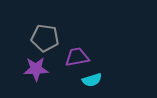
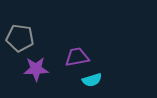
gray pentagon: moved 25 px left
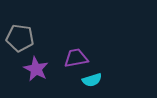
purple trapezoid: moved 1 px left, 1 px down
purple star: rotated 30 degrees clockwise
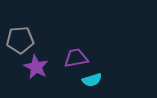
gray pentagon: moved 2 px down; rotated 12 degrees counterclockwise
purple star: moved 2 px up
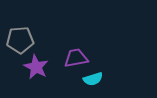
cyan semicircle: moved 1 px right, 1 px up
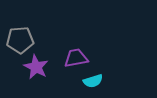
cyan semicircle: moved 2 px down
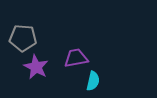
gray pentagon: moved 3 px right, 2 px up; rotated 8 degrees clockwise
cyan semicircle: rotated 60 degrees counterclockwise
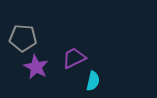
purple trapezoid: moved 2 px left; rotated 15 degrees counterclockwise
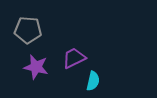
gray pentagon: moved 5 px right, 8 px up
purple star: rotated 15 degrees counterclockwise
